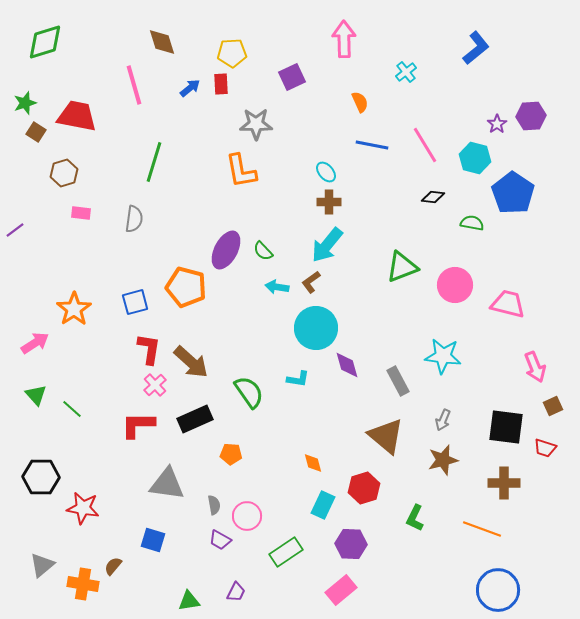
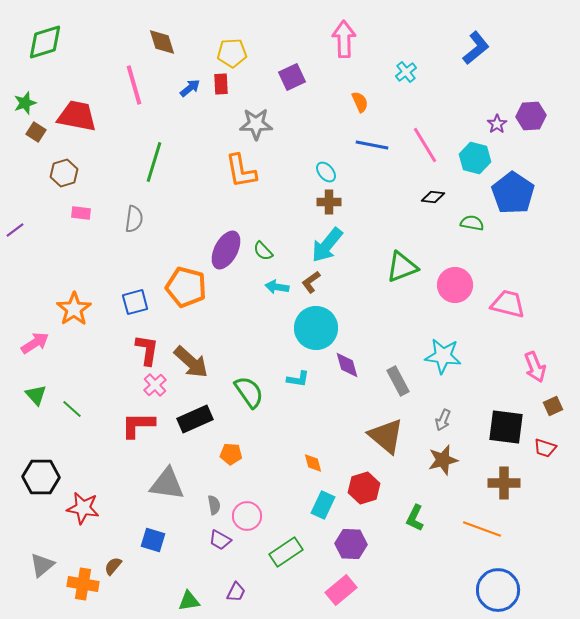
red L-shape at (149, 349): moved 2 px left, 1 px down
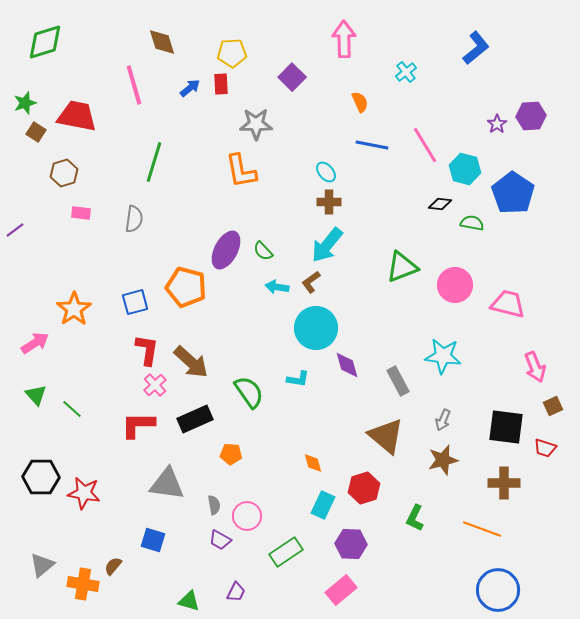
purple square at (292, 77): rotated 20 degrees counterclockwise
cyan hexagon at (475, 158): moved 10 px left, 11 px down
black diamond at (433, 197): moved 7 px right, 7 px down
red star at (83, 508): moved 1 px right, 15 px up
green triangle at (189, 601): rotated 25 degrees clockwise
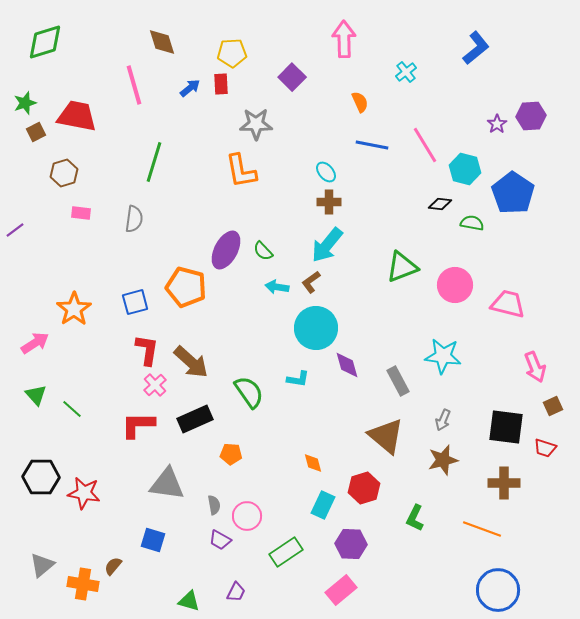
brown square at (36, 132): rotated 30 degrees clockwise
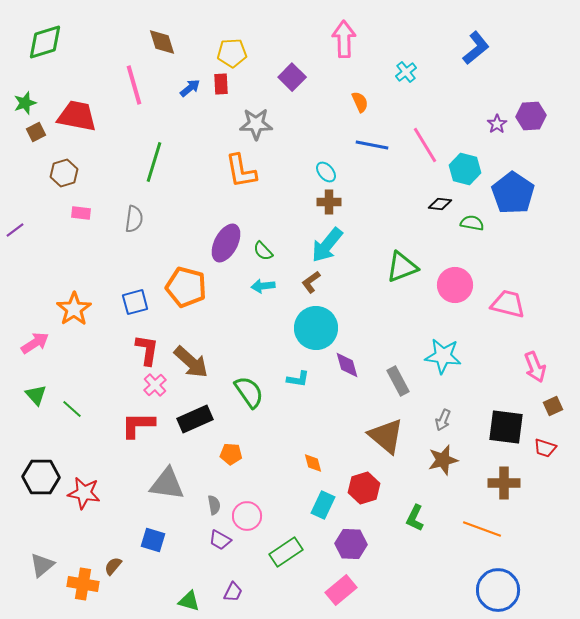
purple ellipse at (226, 250): moved 7 px up
cyan arrow at (277, 287): moved 14 px left, 1 px up; rotated 15 degrees counterclockwise
purple trapezoid at (236, 592): moved 3 px left
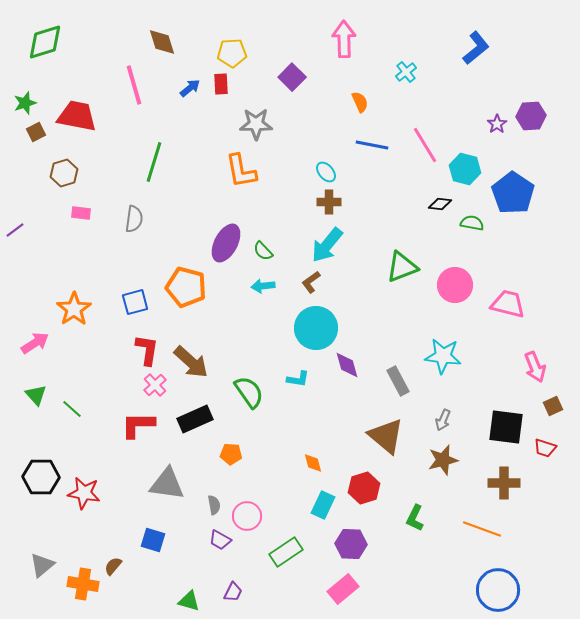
pink rectangle at (341, 590): moved 2 px right, 1 px up
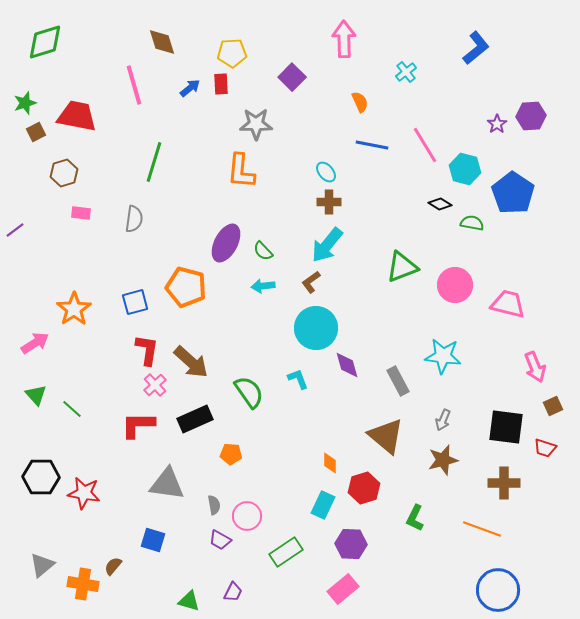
orange L-shape at (241, 171): rotated 15 degrees clockwise
black diamond at (440, 204): rotated 25 degrees clockwise
cyan L-shape at (298, 379): rotated 120 degrees counterclockwise
orange diamond at (313, 463): moved 17 px right; rotated 15 degrees clockwise
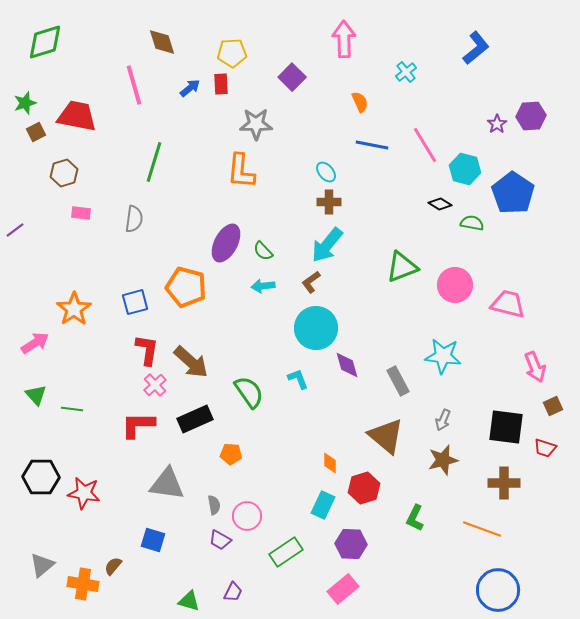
green line at (72, 409): rotated 35 degrees counterclockwise
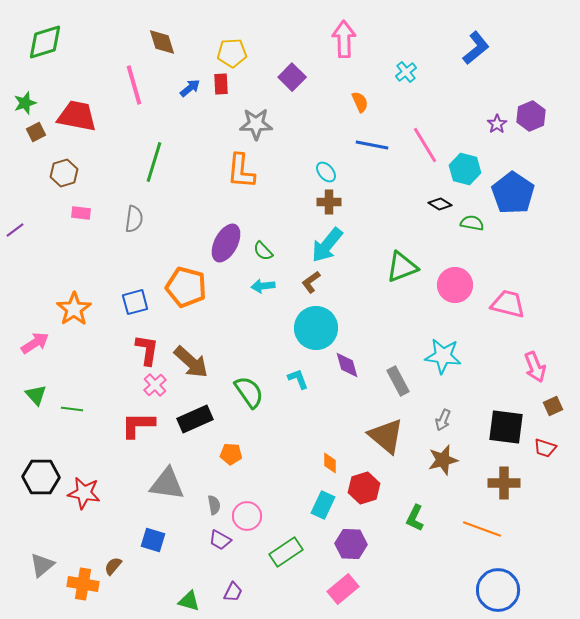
purple hexagon at (531, 116): rotated 20 degrees counterclockwise
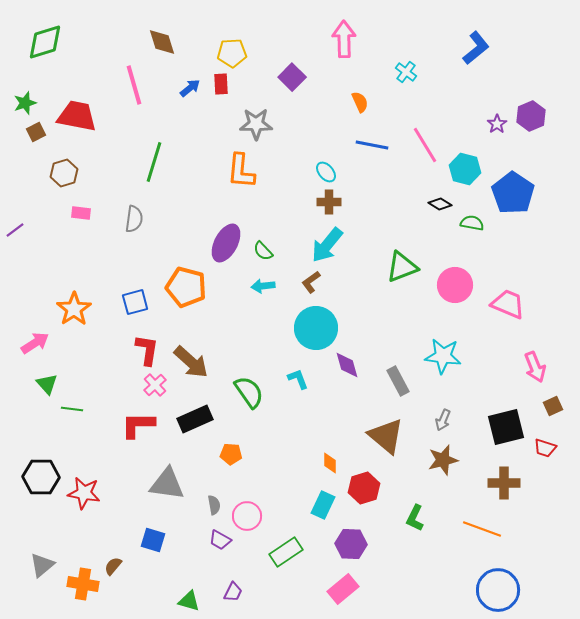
cyan cross at (406, 72): rotated 15 degrees counterclockwise
pink trapezoid at (508, 304): rotated 9 degrees clockwise
green triangle at (36, 395): moved 11 px right, 11 px up
black square at (506, 427): rotated 21 degrees counterclockwise
